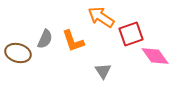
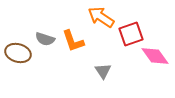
gray semicircle: rotated 84 degrees clockwise
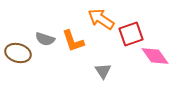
orange arrow: moved 2 px down
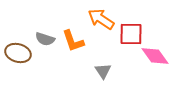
red square: rotated 20 degrees clockwise
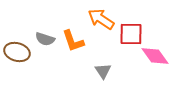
brown ellipse: moved 1 px left, 1 px up
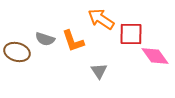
gray triangle: moved 4 px left
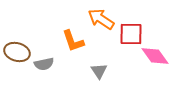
gray semicircle: moved 1 px left, 25 px down; rotated 30 degrees counterclockwise
